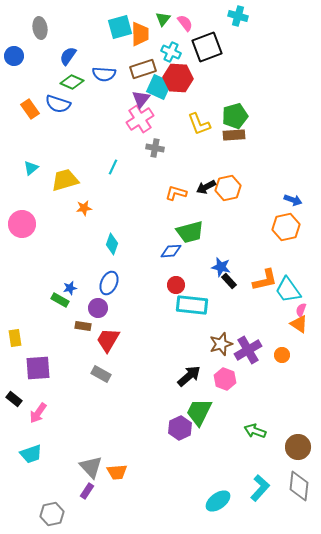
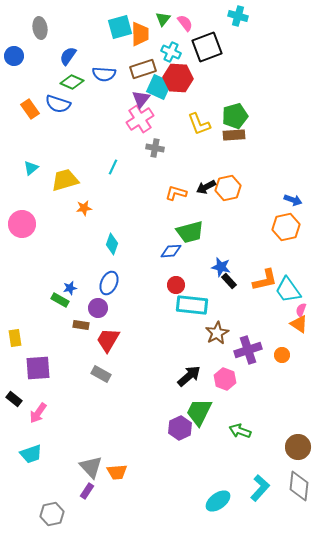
brown rectangle at (83, 326): moved 2 px left, 1 px up
brown star at (221, 344): moved 4 px left, 11 px up; rotated 10 degrees counterclockwise
purple cross at (248, 350): rotated 12 degrees clockwise
green arrow at (255, 431): moved 15 px left
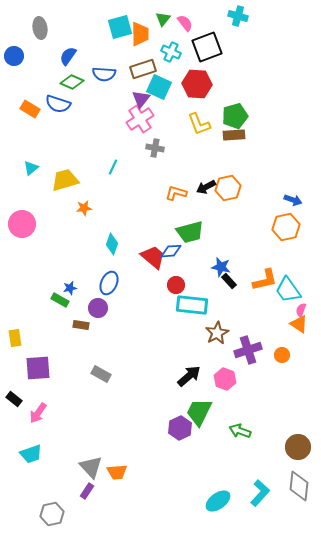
red hexagon at (178, 78): moved 19 px right, 6 px down
orange rectangle at (30, 109): rotated 24 degrees counterclockwise
red trapezoid at (108, 340): moved 45 px right, 83 px up; rotated 100 degrees clockwise
cyan L-shape at (260, 488): moved 5 px down
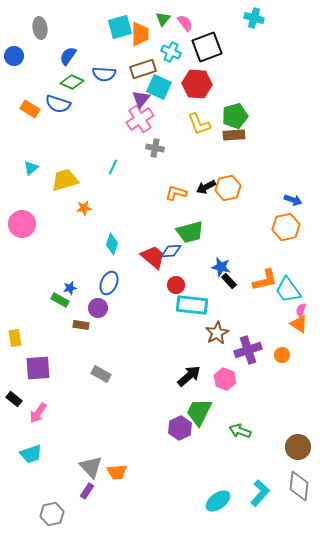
cyan cross at (238, 16): moved 16 px right, 2 px down
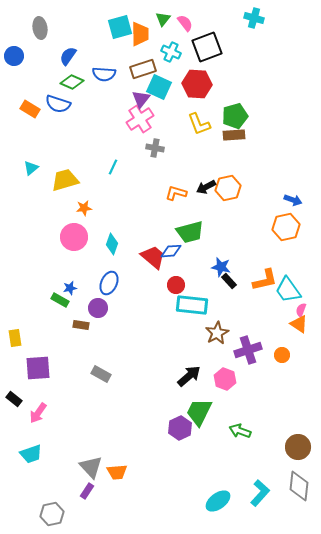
pink circle at (22, 224): moved 52 px right, 13 px down
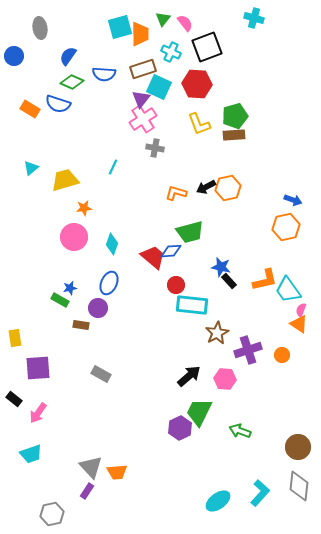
pink cross at (140, 119): moved 3 px right
pink hexagon at (225, 379): rotated 15 degrees counterclockwise
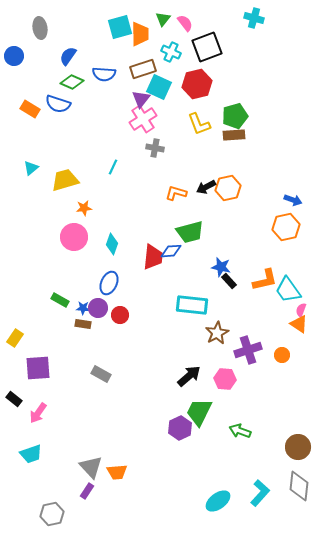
red hexagon at (197, 84): rotated 16 degrees counterclockwise
red trapezoid at (153, 257): rotated 56 degrees clockwise
red circle at (176, 285): moved 56 px left, 30 px down
blue star at (70, 288): moved 13 px right, 20 px down; rotated 16 degrees clockwise
brown rectangle at (81, 325): moved 2 px right, 1 px up
yellow rectangle at (15, 338): rotated 42 degrees clockwise
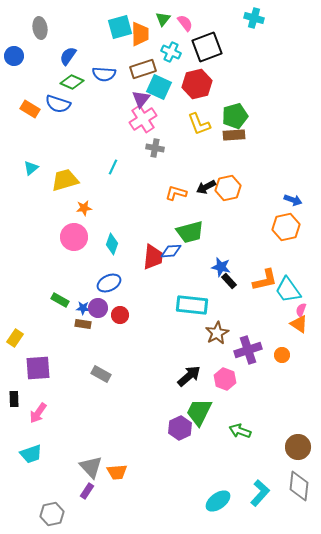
blue ellipse at (109, 283): rotated 40 degrees clockwise
pink hexagon at (225, 379): rotated 15 degrees clockwise
black rectangle at (14, 399): rotated 49 degrees clockwise
